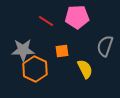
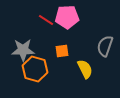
pink pentagon: moved 10 px left
red line: moved 1 px up
orange hexagon: rotated 10 degrees counterclockwise
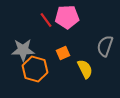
red line: rotated 21 degrees clockwise
orange square: moved 1 px right, 2 px down; rotated 16 degrees counterclockwise
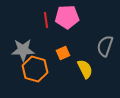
red line: rotated 28 degrees clockwise
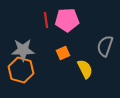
pink pentagon: moved 3 px down
orange hexagon: moved 14 px left, 1 px down
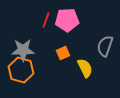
red line: rotated 28 degrees clockwise
yellow semicircle: moved 1 px up
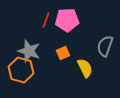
gray star: moved 6 px right, 1 px down; rotated 20 degrees clockwise
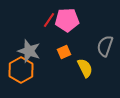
red line: moved 3 px right; rotated 14 degrees clockwise
orange square: moved 1 px right, 1 px up
orange hexagon: rotated 15 degrees clockwise
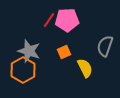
orange hexagon: moved 2 px right
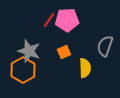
yellow semicircle: rotated 24 degrees clockwise
